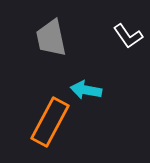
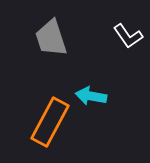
gray trapezoid: rotated 6 degrees counterclockwise
cyan arrow: moved 5 px right, 6 px down
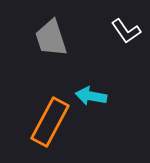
white L-shape: moved 2 px left, 5 px up
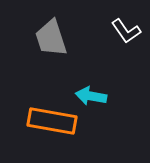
orange rectangle: moved 2 px right, 1 px up; rotated 72 degrees clockwise
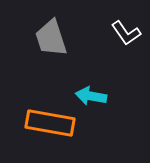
white L-shape: moved 2 px down
orange rectangle: moved 2 px left, 2 px down
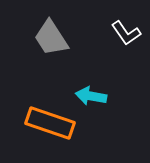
gray trapezoid: rotated 15 degrees counterclockwise
orange rectangle: rotated 9 degrees clockwise
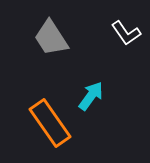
cyan arrow: rotated 116 degrees clockwise
orange rectangle: rotated 36 degrees clockwise
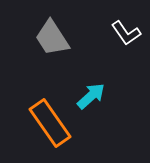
gray trapezoid: moved 1 px right
cyan arrow: rotated 12 degrees clockwise
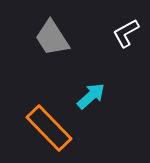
white L-shape: rotated 96 degrees clockwise
orange rectangle: moved 1 px left, 5 px down; rotated 9 degrees counterclockwise
